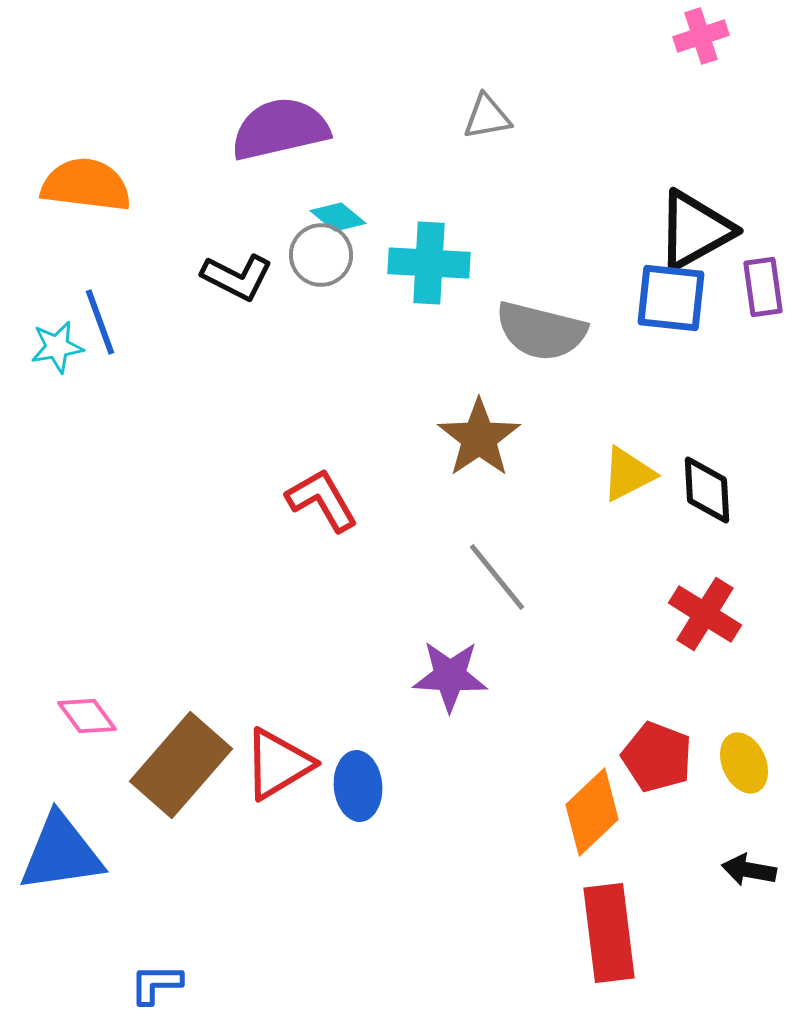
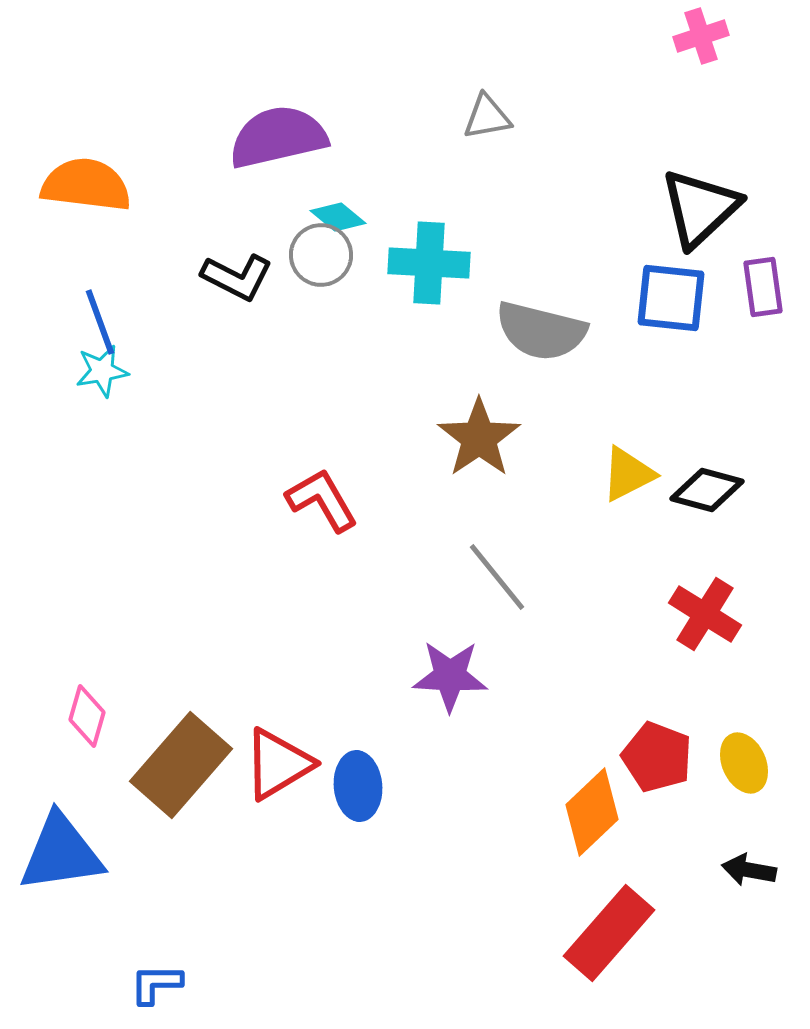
purple semicircle: moved 2 px left, 8 px down
black triangle: moved 5 px right, 22 px up; rotated 14 degrees counterclockwise
cyan star: moved 45 px right, 24 px down
black diamond: rotated 72 degrees counterclockwise
pink diamond: rotated 52 degrees clockwise
red rectangle: rotated 48 degrees clockwise
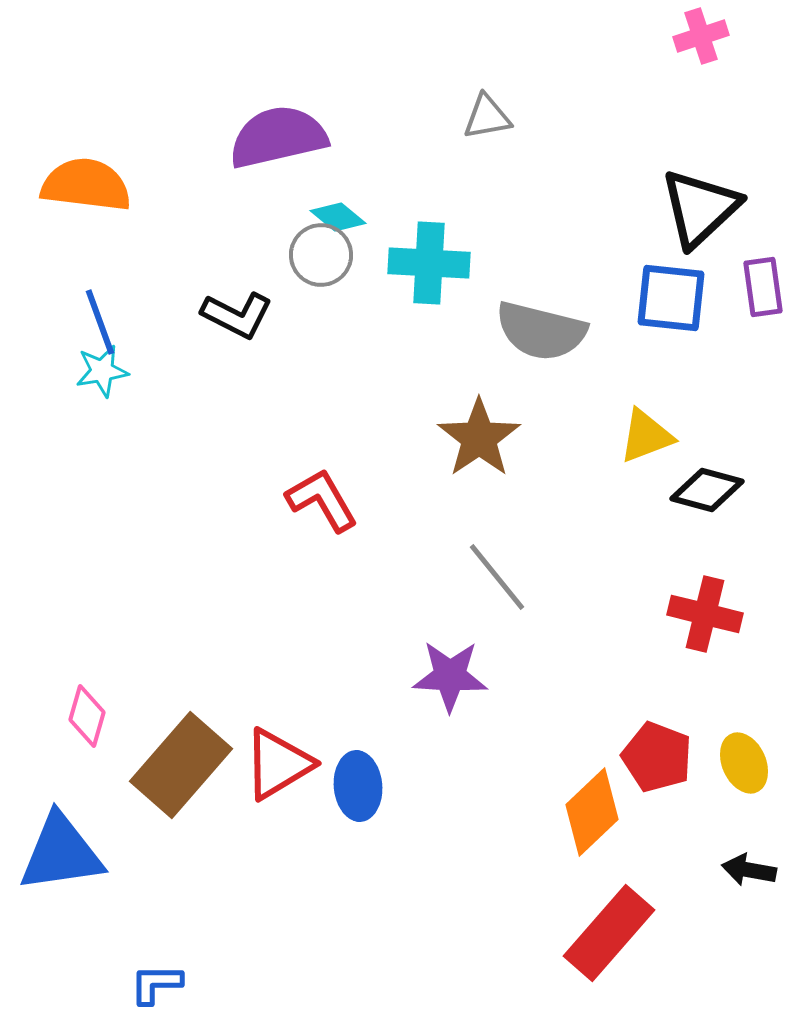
black L-shape: moved 38 px down
yellow triangle: moved 18 px right, 38 px up; rotated 6 degrees clockwise
red cross: rotated 18 degrees counterclockwise
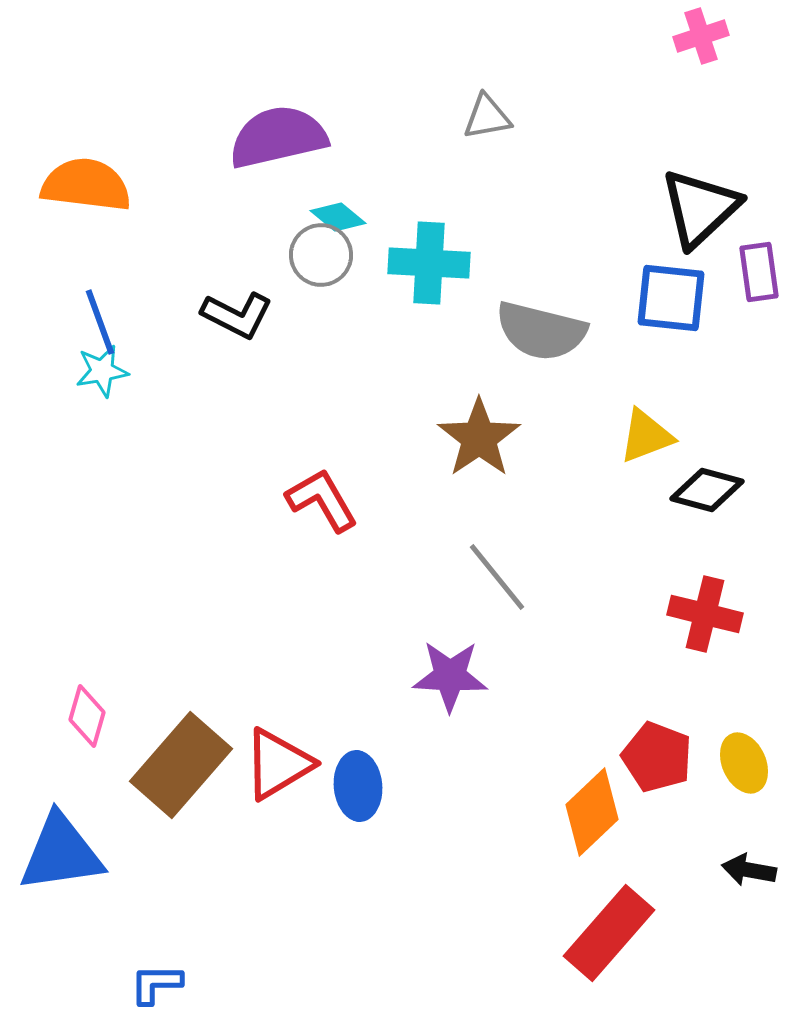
purple rectangle: moved 4 px left, 15 px up
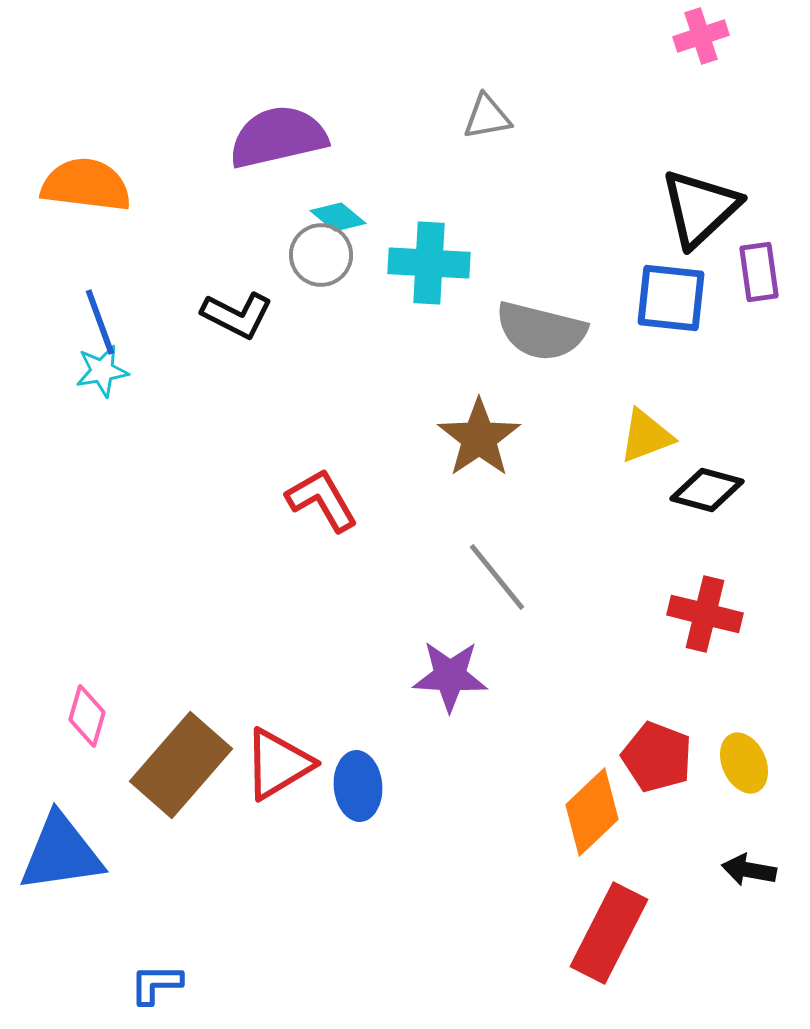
red rectangle: rotated 14 degrees counterclockwise
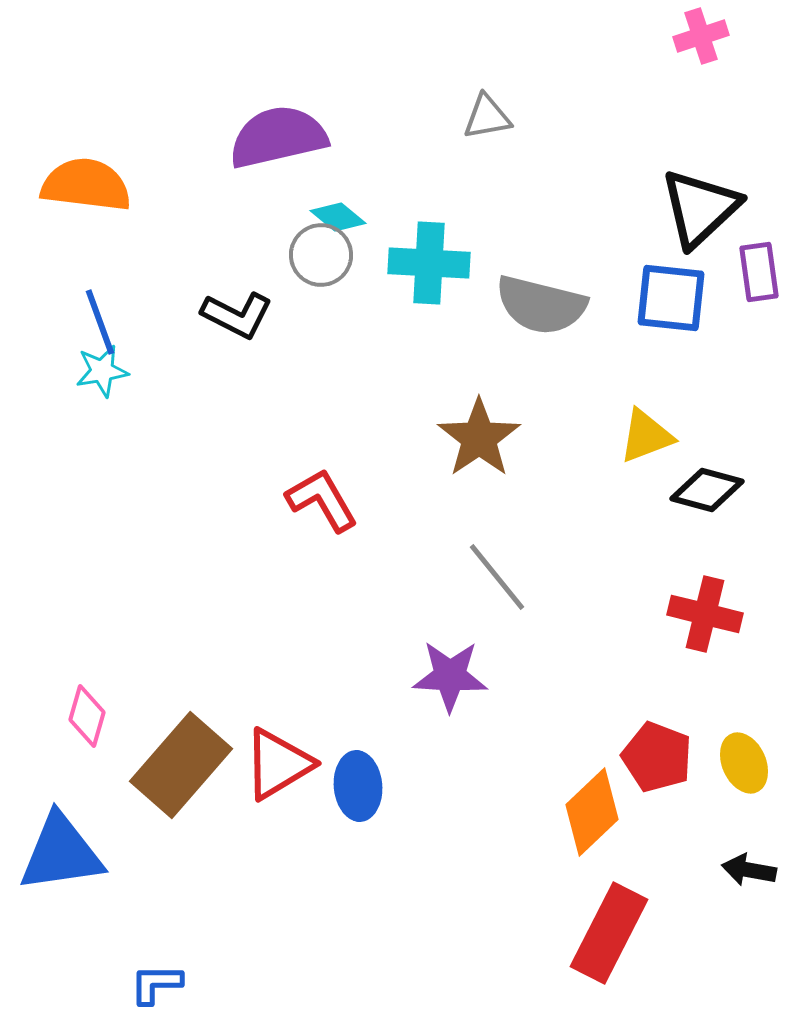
gray semicircle: moved 26 px up
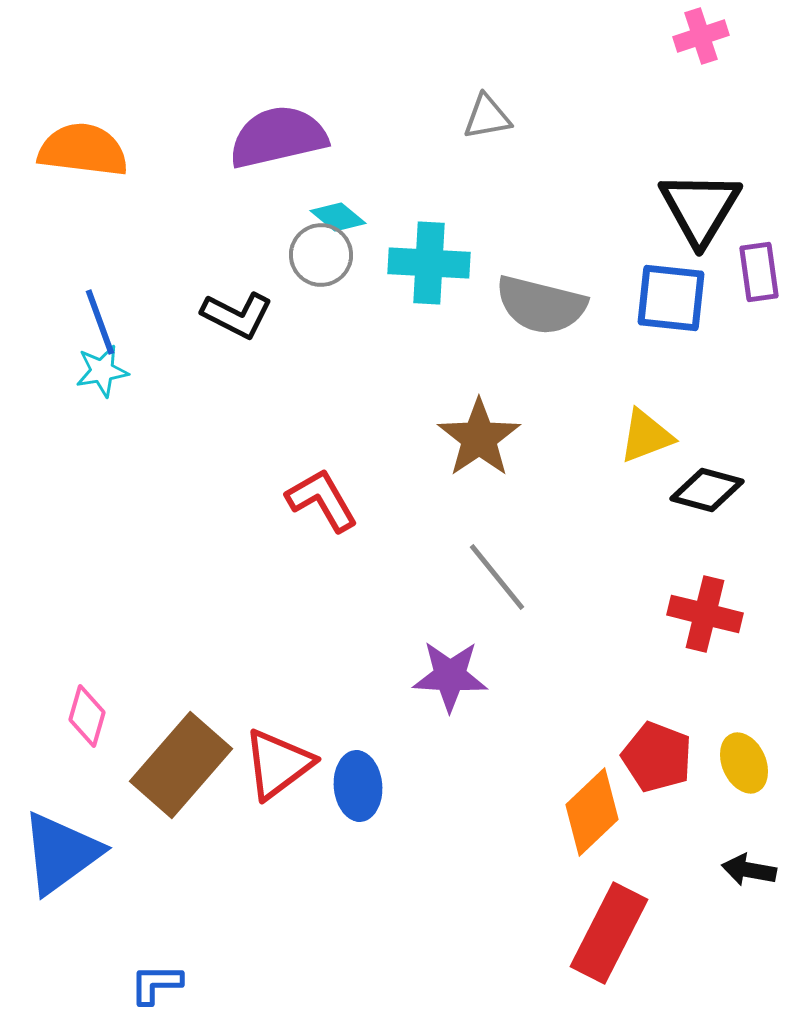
orange semicircle: moved 3 px left, 35 px up
black triangle: rotated 16 degrees counterclockwise
red triangle: rotated 6 degrees counterclockwise
blue triangle: rotated 28 degrees counterclockwise
